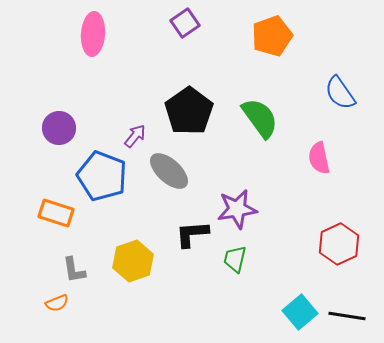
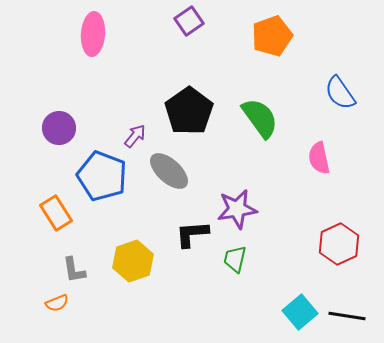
purple square: moved 4 px right, 2 px up
orange rectangle: rotated 40 degrees clockwise
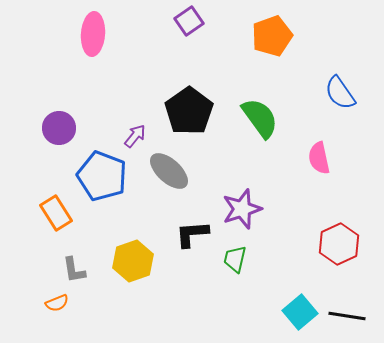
purple star: moved 5 px right; rotated 9 degrees counterclockwise
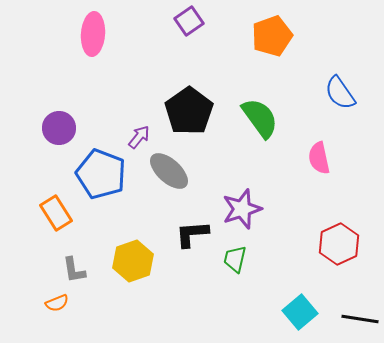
purple arrow: moved 4 px right, 1 px down
blue pentagon: moved 1 px left, 2 px up
black line: moved 13 px right, 3 px down
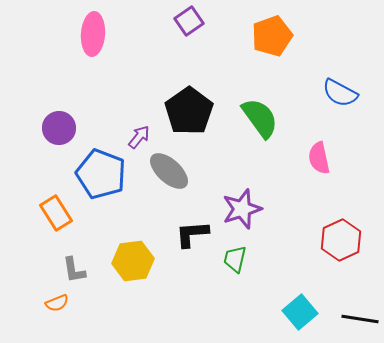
blue semicircle: rotated 27 degrees counterclockwise
red hexagon: moved 2 px right, 4 px up
yellow hexagon: rotated 12 degrees clockwise
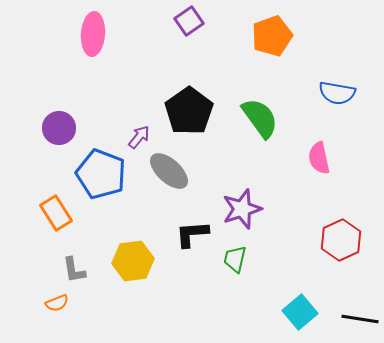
blue semicircle: moved 3 px left; rotated 18 degrees counterclockwise
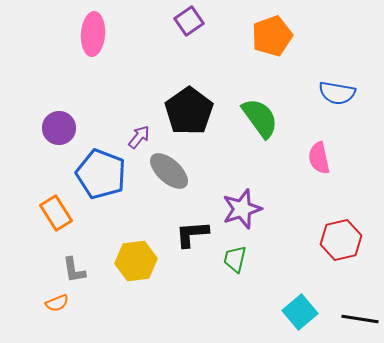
red hexagon: rotated 12 degrees clockwise
yellow hexagon: moved 3 px right
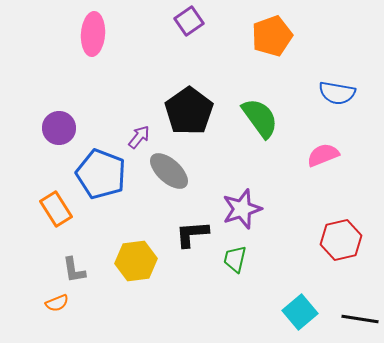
pink semicircle: moved 4 px right, 3 px up; rotated 80 degrees clockwise
orange rectangle: moved 4 px up
